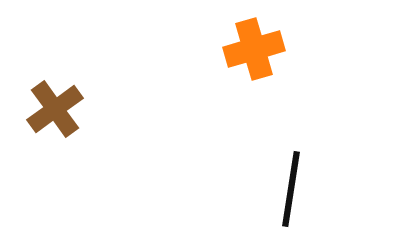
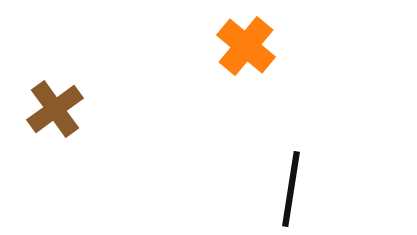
orange cross: moved 8 px left, 3 px up; rotated 34 degrees counterclockwise
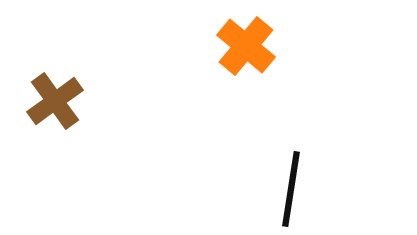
brown cross: moved 8 px up
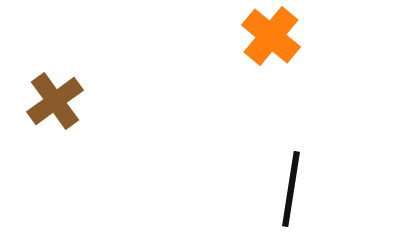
orange cross: moved 25 px right, 10 px up
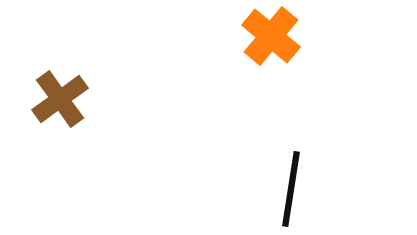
brown cross: moved 5 px right, 2 px up
